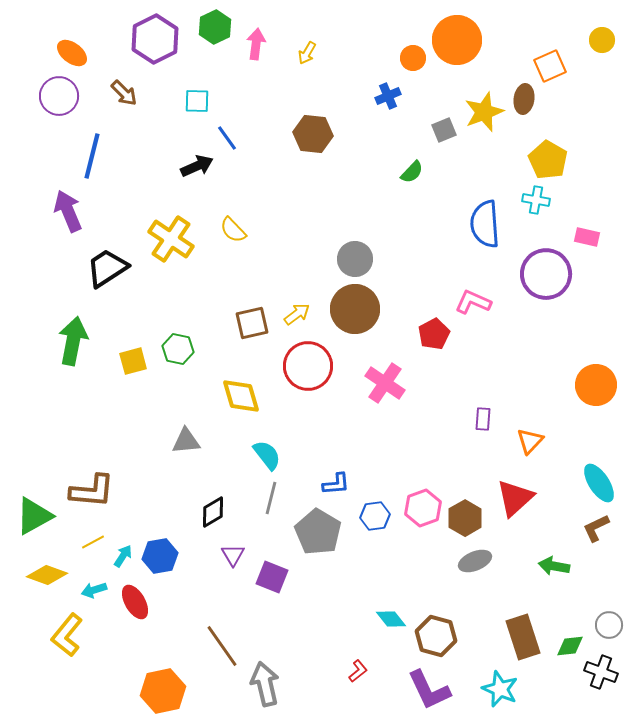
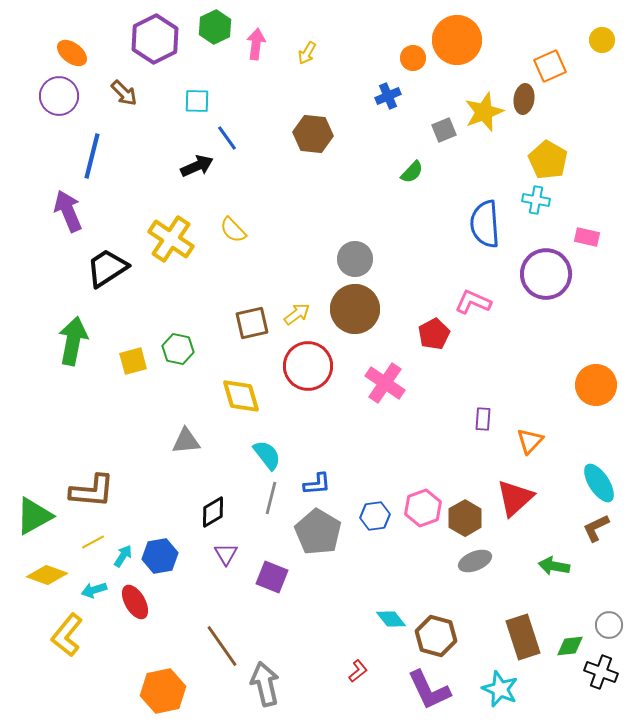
blue L-shape at (336, 484): moved 19 px left
purple triangle at (233, 555): moved 7 px left, 1 px up
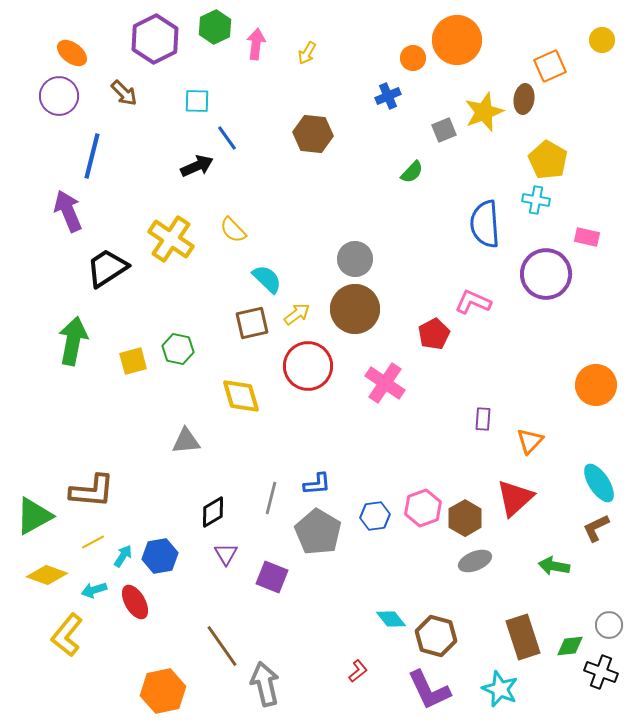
cyan semicircle at (267, 455): moved 176 px up; rotated 8 degrees counterclockwise
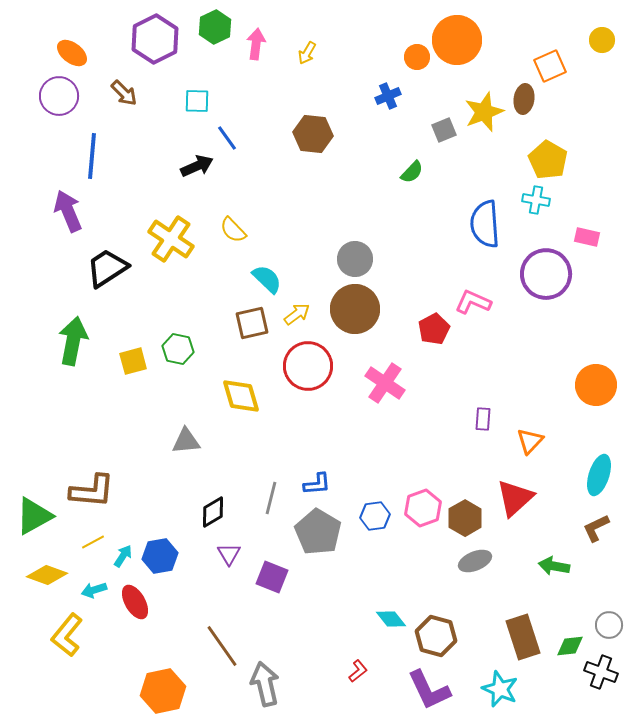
orange circle at (413, 58): moved 4 px right, 1 px up
blue line at (92, 156): rotated 9 degrees counterclockwise
red pentagon at (434, 334): moved 5 px up
cyan ellipse at (599, 483): moved 8 px up; rotated 51 degrees clockwise
purple triangle at (226, 554): moved 3 px right
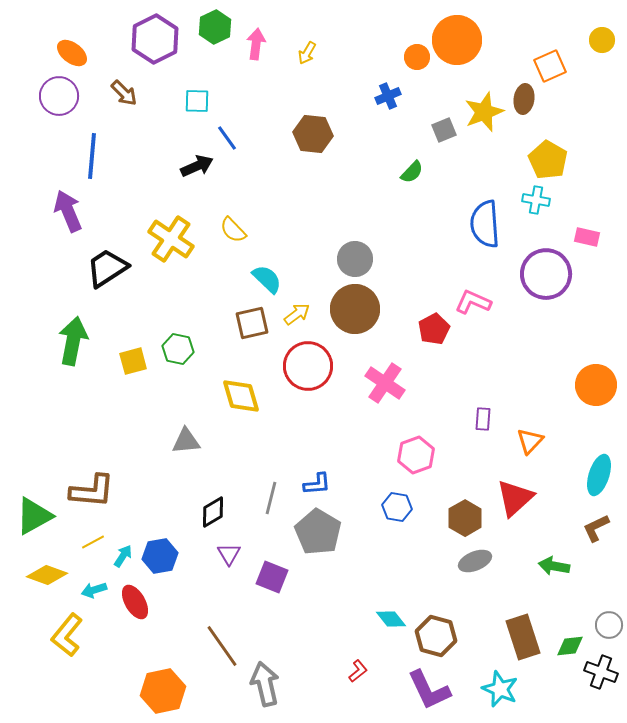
pink hexagon at (423, 508): moved 7 px left, 53 px up
blue hexagon at (375, 516): moved 22 px right, 9 px up; rotated 16 degrees clockwise
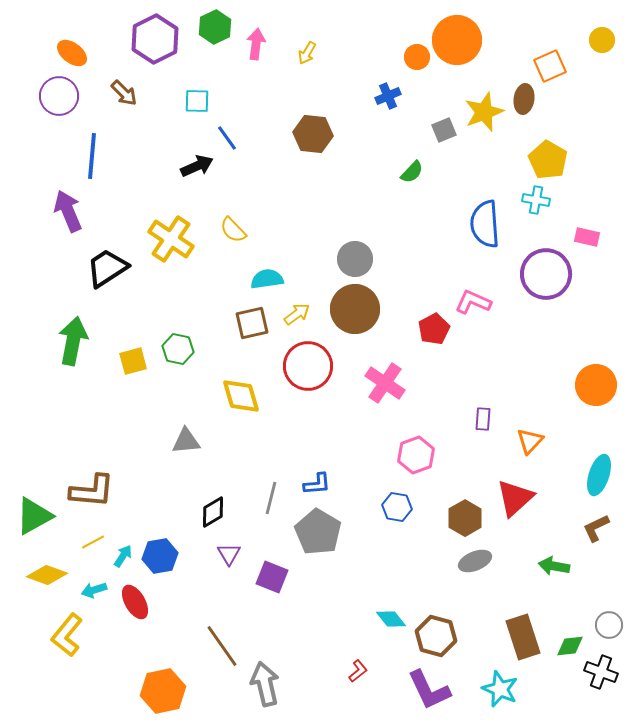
cyan semicircle at (267, 279): rotated 52 degrees counterclockwise
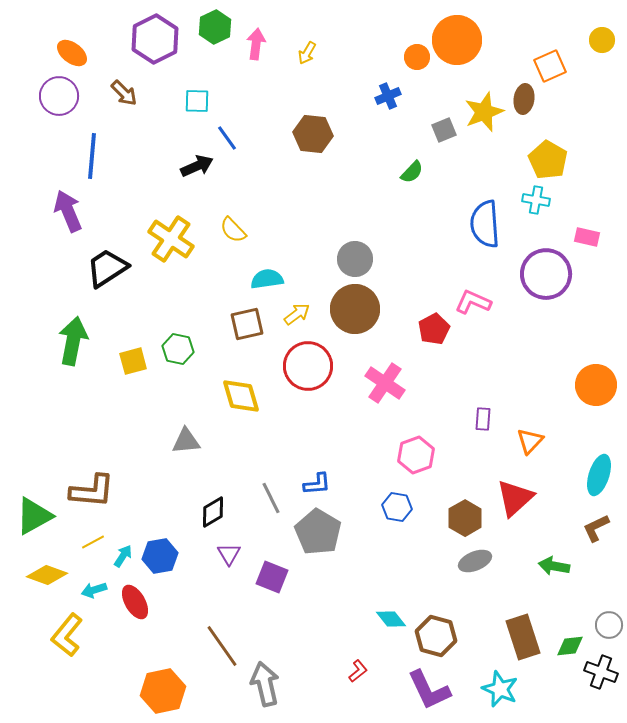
brown square at (252, 323): moved 5 px left, 1 px down
gray line at (271, 498): rotated 40 degrees counterclockwise
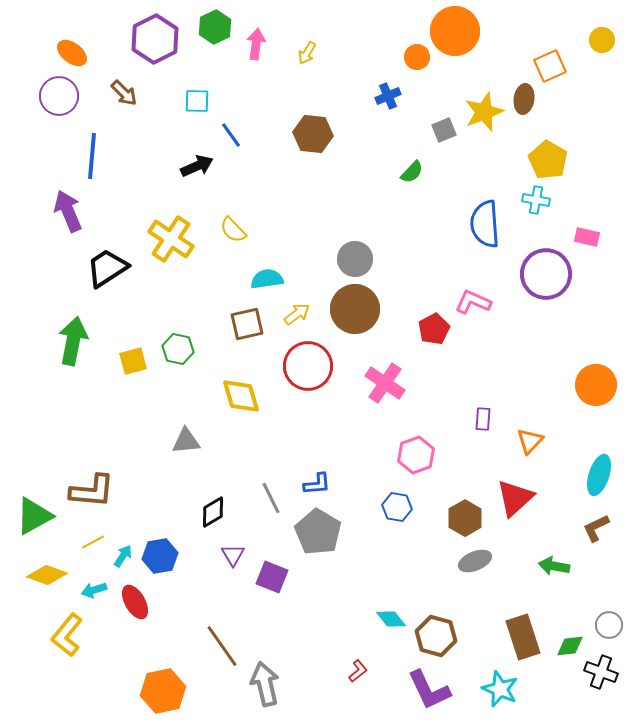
orange circle at (457, 40): moved 2 px left, 9 px up
blue line at (227, 138): moved 4 px right, 3 px up
purple triangle at (229, 554): moved 4 px right, 1 px down
